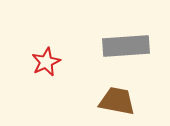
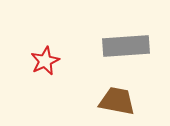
red star: moved 1 px left, 1 px up
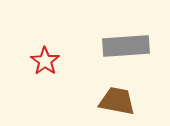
red star: rotated 12 degrees counterclockwise
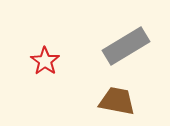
gray rectangle: rotated 27 degrees counterclockwise
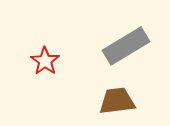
brown trapezoid: rotated 18 degrees counterclockwise
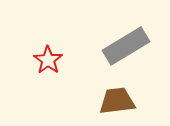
red star: moved 3 px right, 1 px up
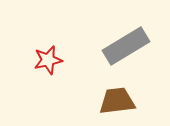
red star: rotated 24 degrees clockwise
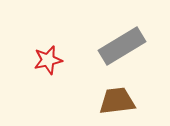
gray rectangle: moved 4 px left
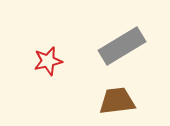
red star: moved 1 px down
